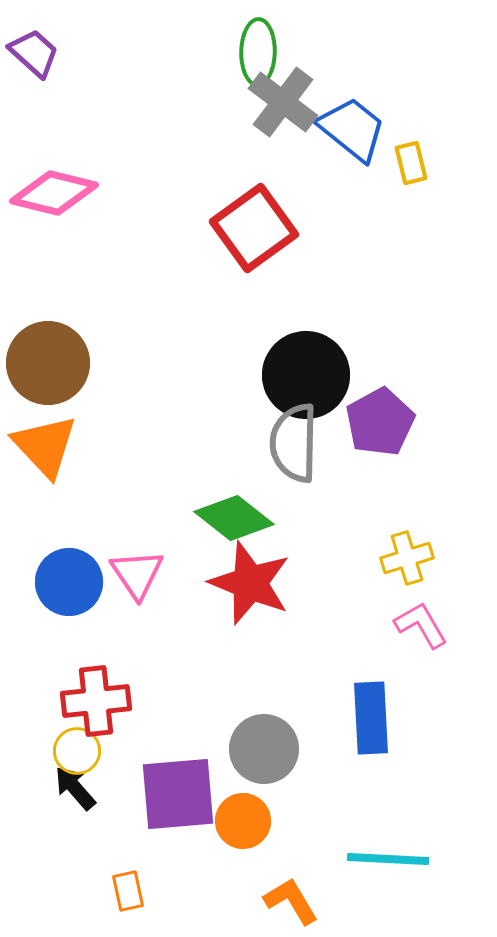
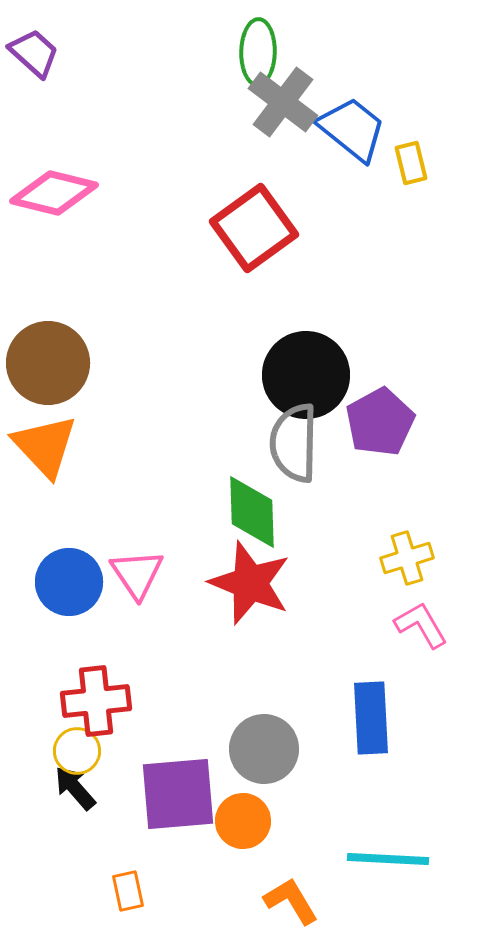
green diamond: moved 18 px right, 6 px up; rotated 50 degrees clockwise
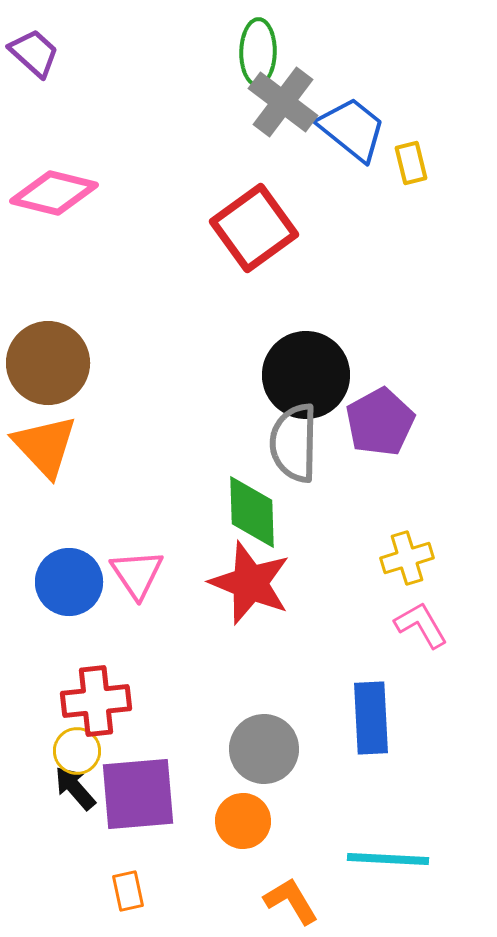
purple square: moved 40 px left
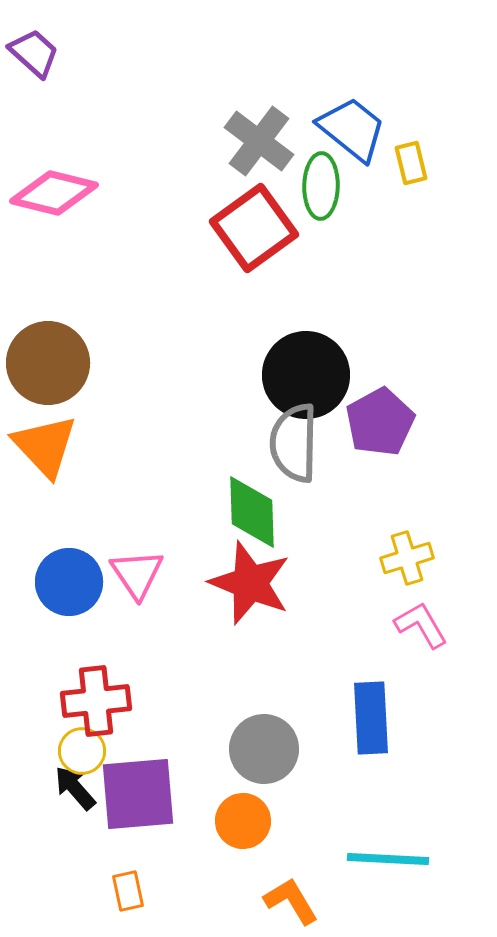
green ellipse: moved 63 px right, 134 px down
gray cross: moved 24 px left, 39 px down
yellow circle: moved 5 px right
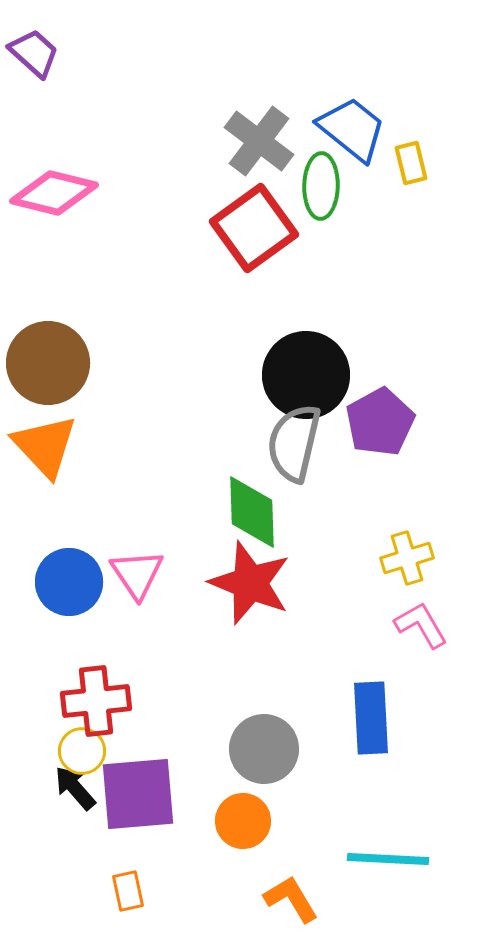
gray semicircle: rotated 12 degrees clockwise
orange L-shape: moved 2 px up
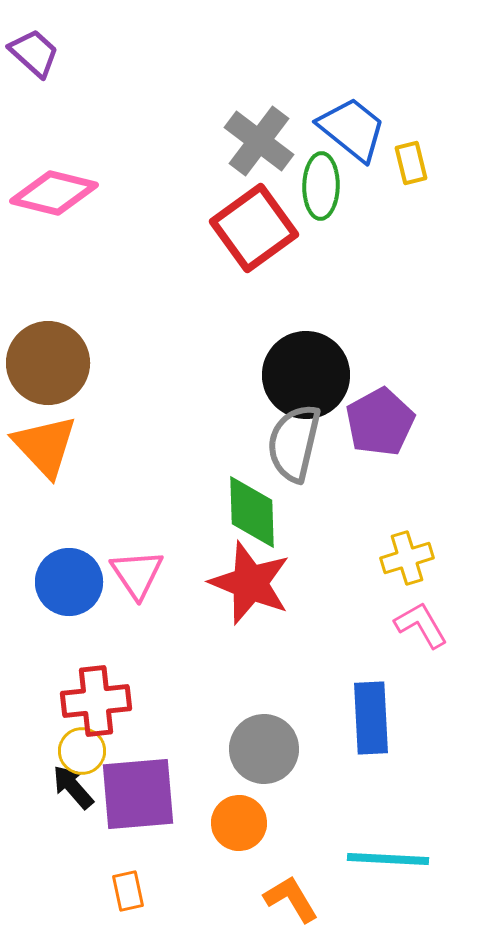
black arrow: moved 2 px left, 1 px up
orange circle: moved 4 px left, 2 px down
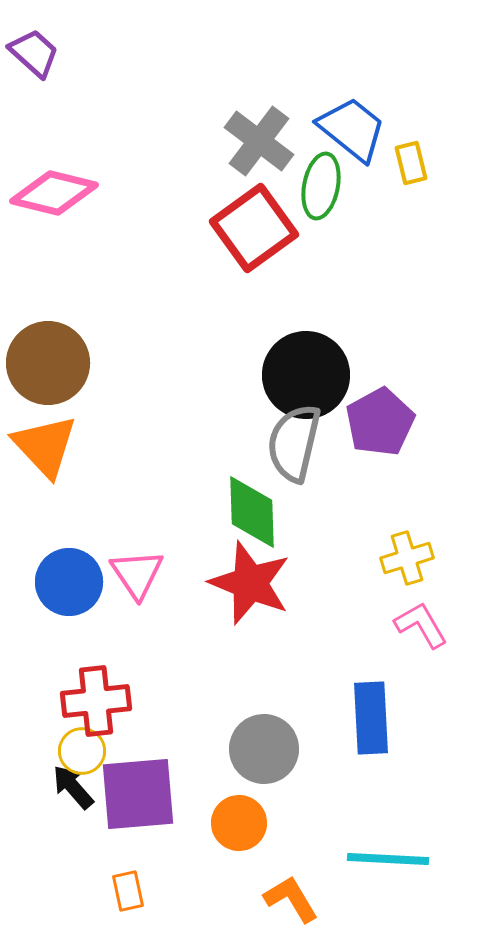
green ellipse: rotated 10 degrees clockwise
